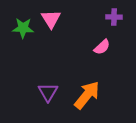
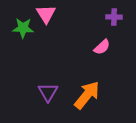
pink triangle: moved 5 px left, 5 px up
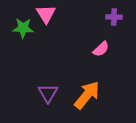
pink semicircle: moved 1 px left, 2 px down
purple triangle: moved 1 px down
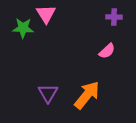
pink semicircle: moved 6 px right, 2 px down
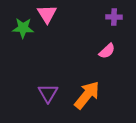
pink triangle: moved 1 px right
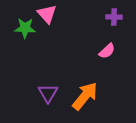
pink triangle: rotated 10 degrees counterclockwise
green star: moved 2 px right
orange arrow: moved 2 px left, 1 px down
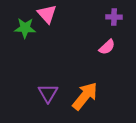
pink semicircle: moved 4 px up
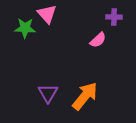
pink semicircle: moved 9 px left, 7 px up
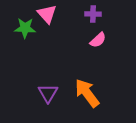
purple cross: moved 21 px left, 3 px up
orange arrow: moved 2 px right, 3 px up; rotated 76 degrees counterclockwise
